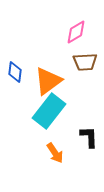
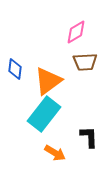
blue diamond: moved 3 px up
cyan rectangle: moved 5 px left, 3 px down
orange arrow: rotated 25 degrees counterclockwise
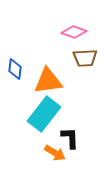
pink diamond: moved 2 px left; rotated 50 degrees clockwise
brown trapezoid: moved 4 px up
orange triangle: rotated 28 degrees clockwise
black L-shape: moved 19 px left, 1 px down
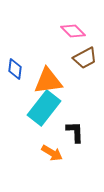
pink diamond: moved 1 px left, 1 px up; rotated 25 degrees clockwise
brown trapezoid: rotated 25 degrees counterclockwise
cyan rectangle: moved 6 px up
black L-shape: moved 5 px right, 6 px up
orange arrow: moved 3 px left
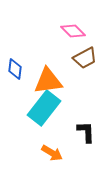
black L-shape: moved 11 px right
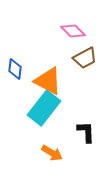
orange triangle: rotated 36 degrees clockwise
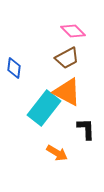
brown trapezoid: moved 18 px left
blue diamond: moved 1 px left, 1 px up
orange triangle: moved 19 px right, 11 px down
black L-shape: moved 3 px up
orange arrow: moved 5 px right
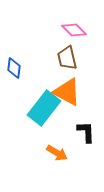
pink diamond: moved 1 px right, 1 px up
brown trapezoid: rotated 105 degrees clockwise
black L-shape: moved 3 px down
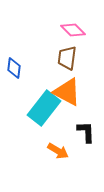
pink diamond: moved 1 px left
brown trapezoid: rotated 20 degrees clockwise
orange arrow: moved 1 px right, 2 px up
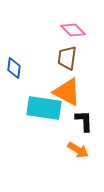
cyan rectangle: rotated 60 degrees clockwise
black L-shape: moved 2 px left, 11 px up
orange arrow: moved 20 px right, 1 px up
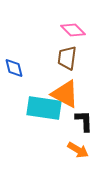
blue diamond: rotated 20 degrees counterclockwise
orange triangle: moved 2 px left, 2 px down
